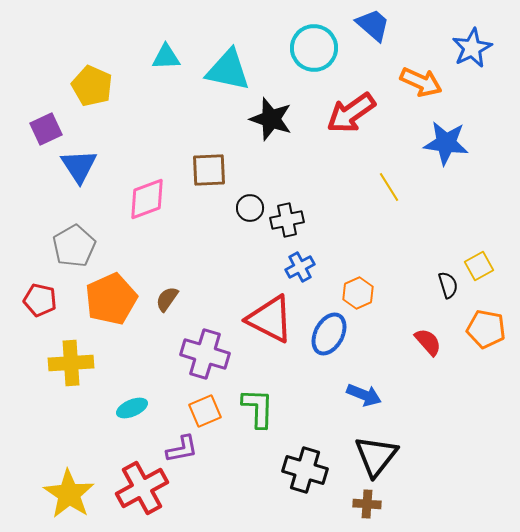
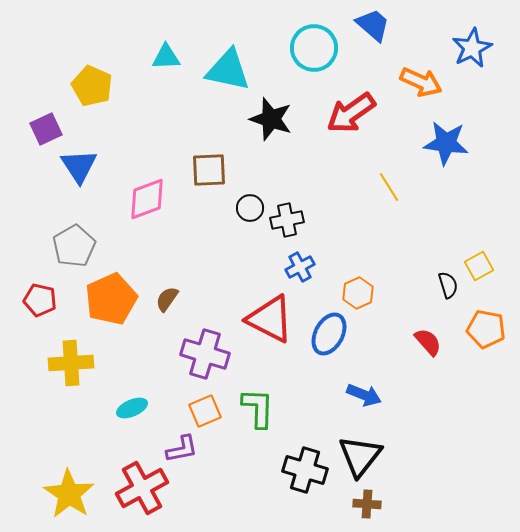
black triangle at (376, 456): moved 16 px left
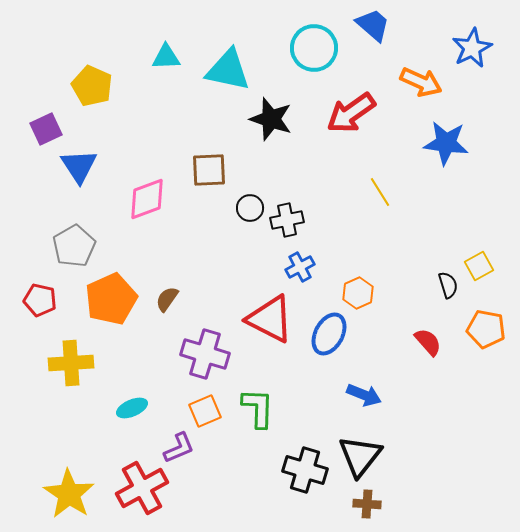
yellow line at (389, 187): moved 9 px left, 5 px down
purple L-shape at (182, 449): moved 3 px left, 1 px up; rotated 12 degrees counterclockwise
